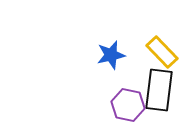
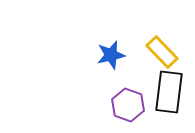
black rectangle: moved 10 px right, 2 px down
purple hexagon: rotated 8 degrees clockwise
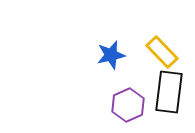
purple hexagon: rotated 16 degrees clockwise
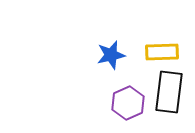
yellow rectangle: rotated 48 degrees counterclockwise
purple hexagon: moved 2 px up
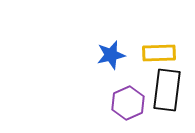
yellow rectangle: moved 3 px left, 1 px down
black rectangle: moved 2 px left, 2 px up
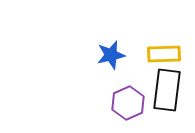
yellow rectangle: moved 5 px right, 1 px down
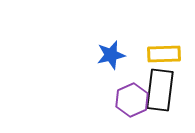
black rectangle: moved 7 px left
purple hexagon: moved 4 px right, 3 px up
